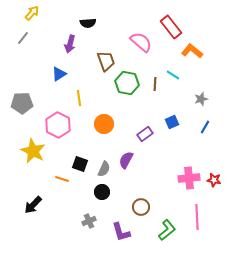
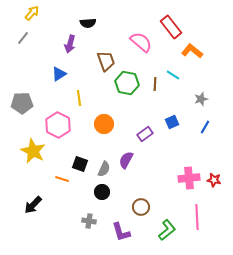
gray cross: rotated 32 degrees clockwise
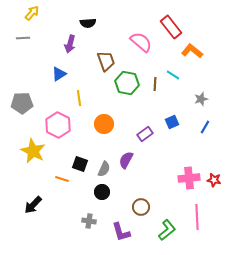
gray line: rotated 48 degrees clockwise
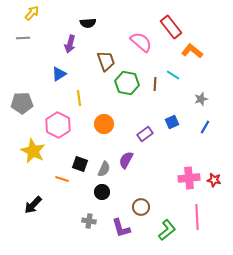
purple L-shape: moved 4 px up
